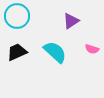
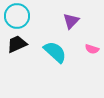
purple triangle: rotated 12 degrees counterclockwise
black trapezoid: moved 8 px up
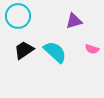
cyan circle: moved 1 px right
purple triangle: moved 3 px right; rotated 30 degrees clockwise
black trapezoid: moved 7 px right, 6 px down; rotated 10 degrees counterclockwise
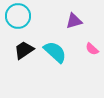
pink semicircle: rotated 24 degrees clockwise
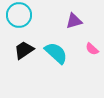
cyan circle: moved 1 px right, 1 px up
cyan semicircle: moved 1 px right, 1 px down
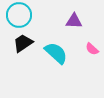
purple triangle: rotated 18 degrees clockwise
black trapezoid: moved 1 px left, 7 px up
